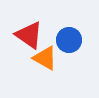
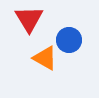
red triangle: moved 16 px up; rotated 24 degrees clockwise
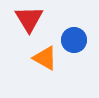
blue circle: moved 5 px right
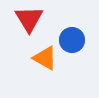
blue circle: moved 2 px left
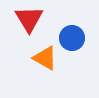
blue circle: moved 2 px up
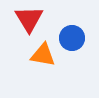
orange triangle: moved 2 px left, 3 px up; rotated 20 degrees counterclockwise
